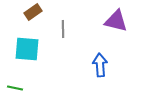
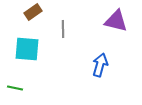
blue arrow: rotated 20 degrees clockwise
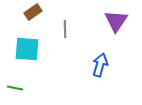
purple triangle: rotated 50 degrees clockwise
gray line: moved 2 px right
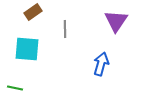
blue arrow: moved 1 px right, 1 px up
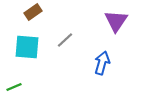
gray line: moved 11 px down; rotated 48 degrees clockwise
cyan square: moved 2 px up
blue arrow: moved 1 px right, 1 px up
green line: moved 1 px left, 1 px up; rotated 35 degrees counterclockwise
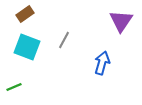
brown rectangle: moved 8 px left, 2 px down
purple triangle: moved 5 px right
gray line: moved 1 px left; rotated 18 degrees counterclockwise
cyan square: rotated 16 degrees clockwise
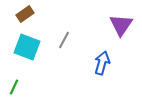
purple triangle: moved 4 px down
green line: rotated 42 degrees counterclockwise
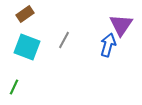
blue arrow: moved 6 px right, 18 px up
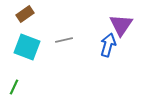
gray line: rotated 48 degrees clockwise
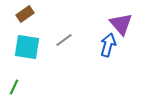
purple triangle: moved 1 px up; rotated 15 degrees counterclockwise
gray line: rotated 24 degrees counterclockwise
cyan square: rotated 12 degrees counterclockwise
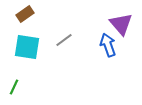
blue arrow: rotated 35 degrees counterclockwise
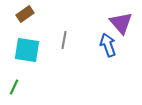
purple triangle: moved 1 px up
gray line: rotated 42 degrees counterclockwise
cyan square: moved 3 px down
